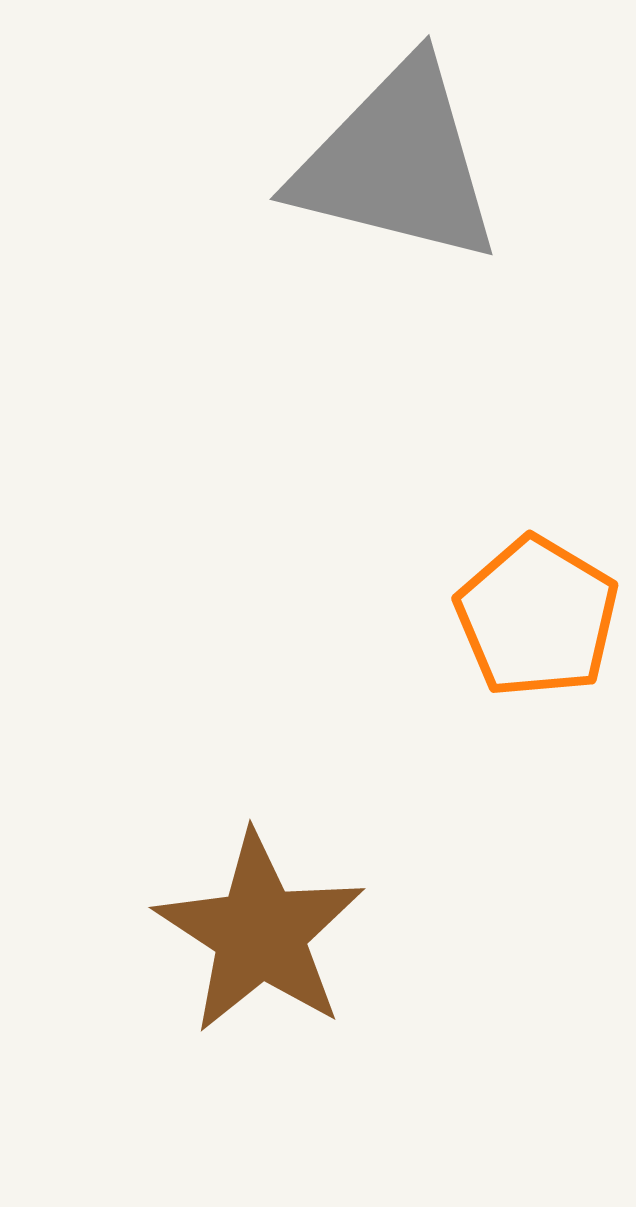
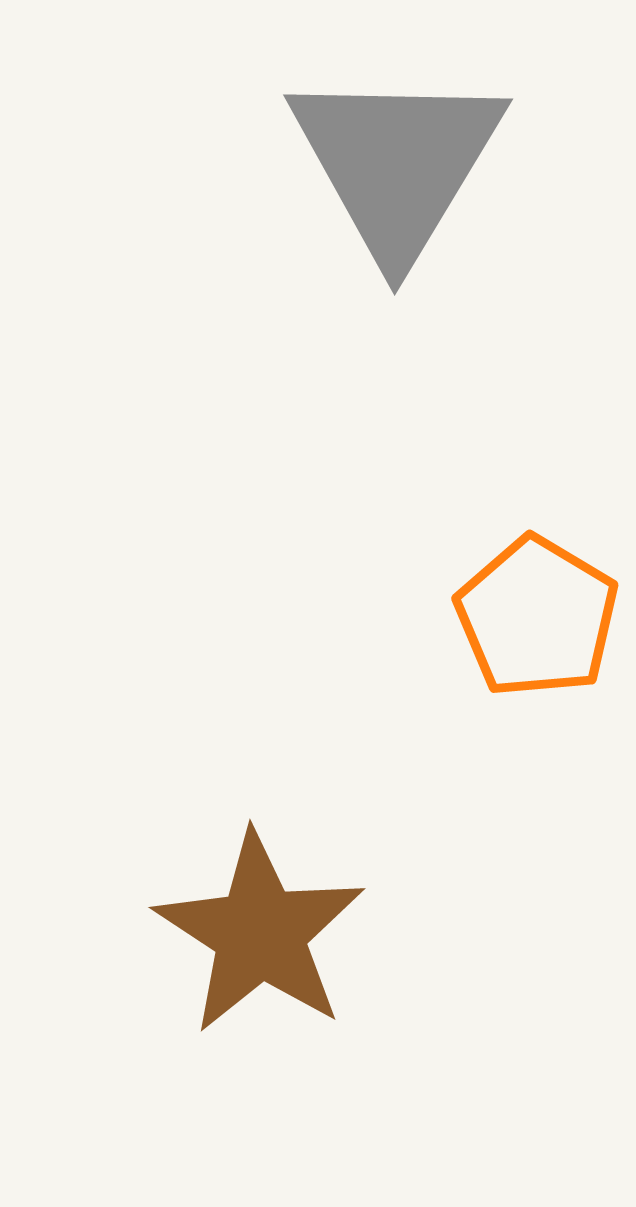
gray triangle: rotated 47 degrees clockwise
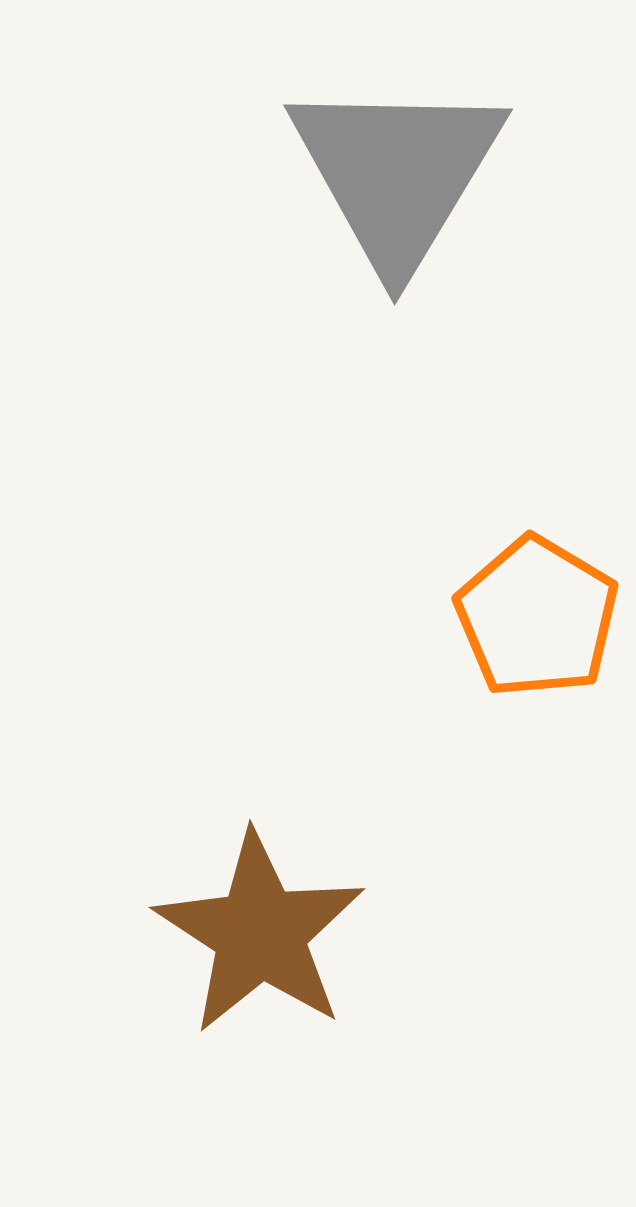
gray triangle: moved 10 px down
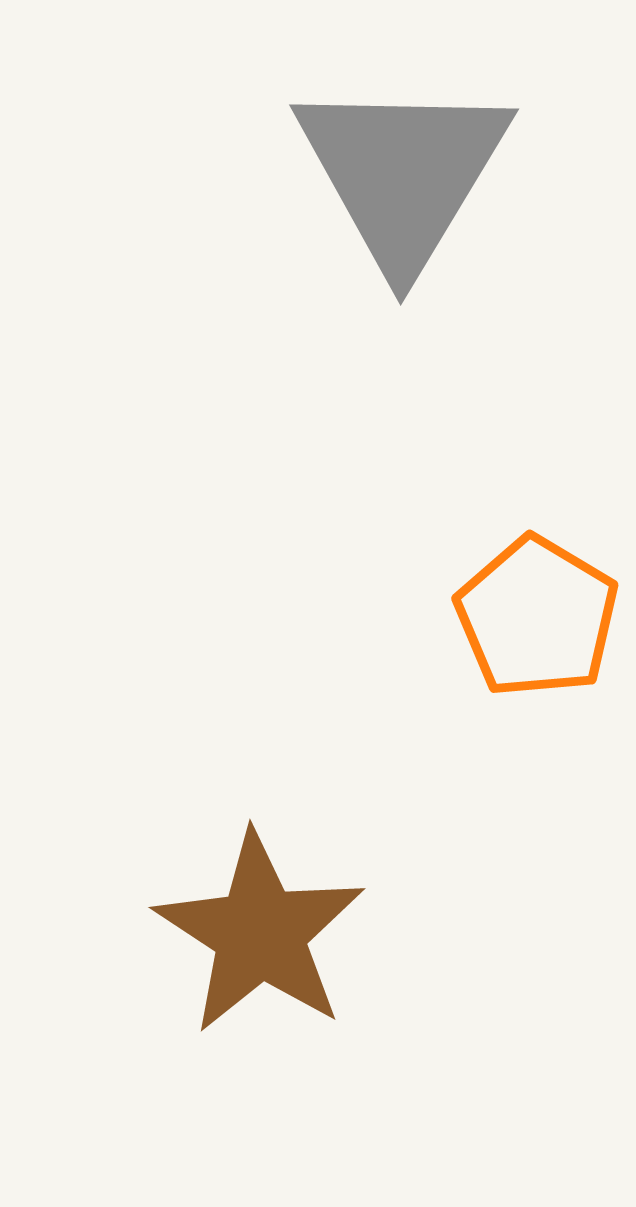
gray triangle: moved 6 px right
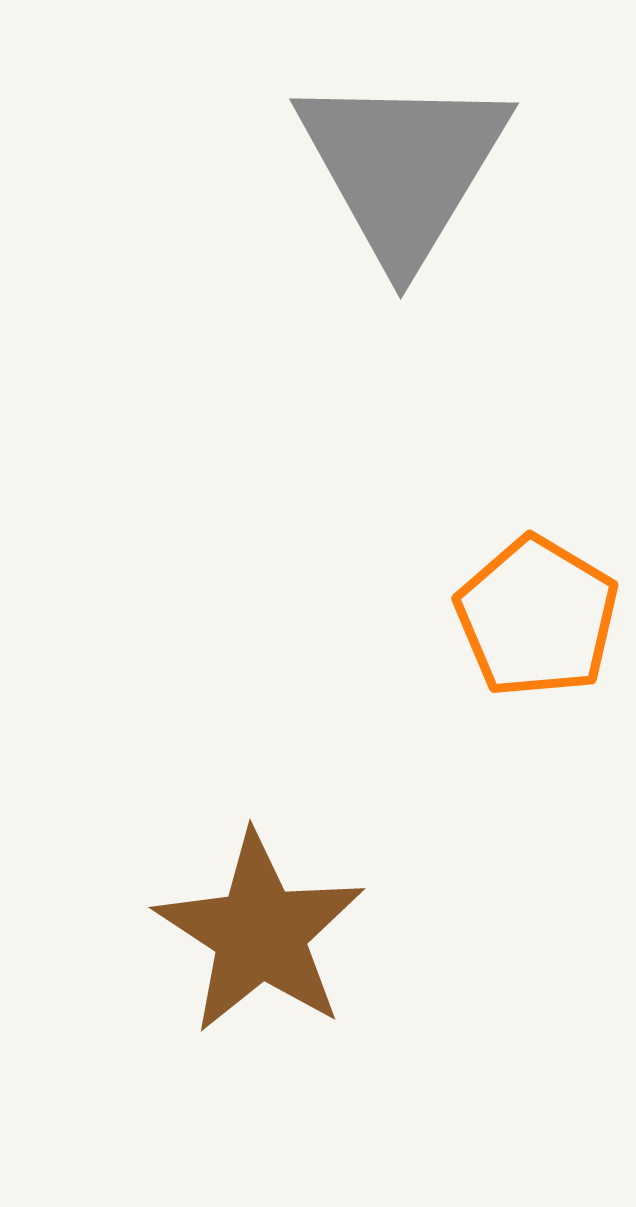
gray triangle: moved 6 px up
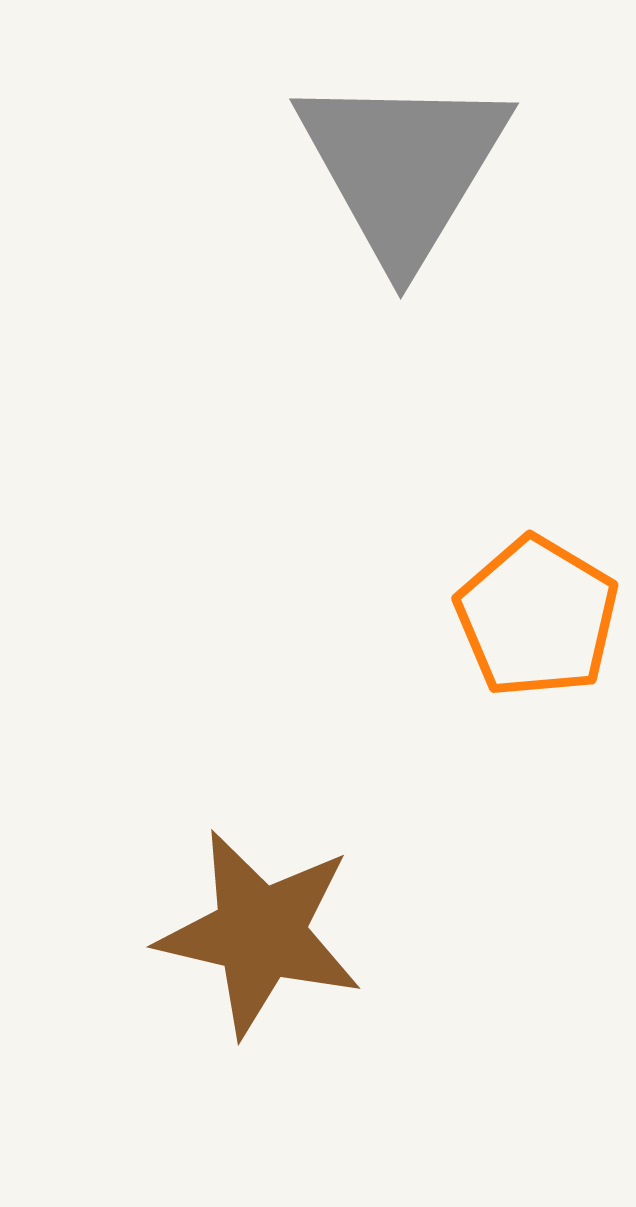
brown star: rotated 20 degrees counterclockwise
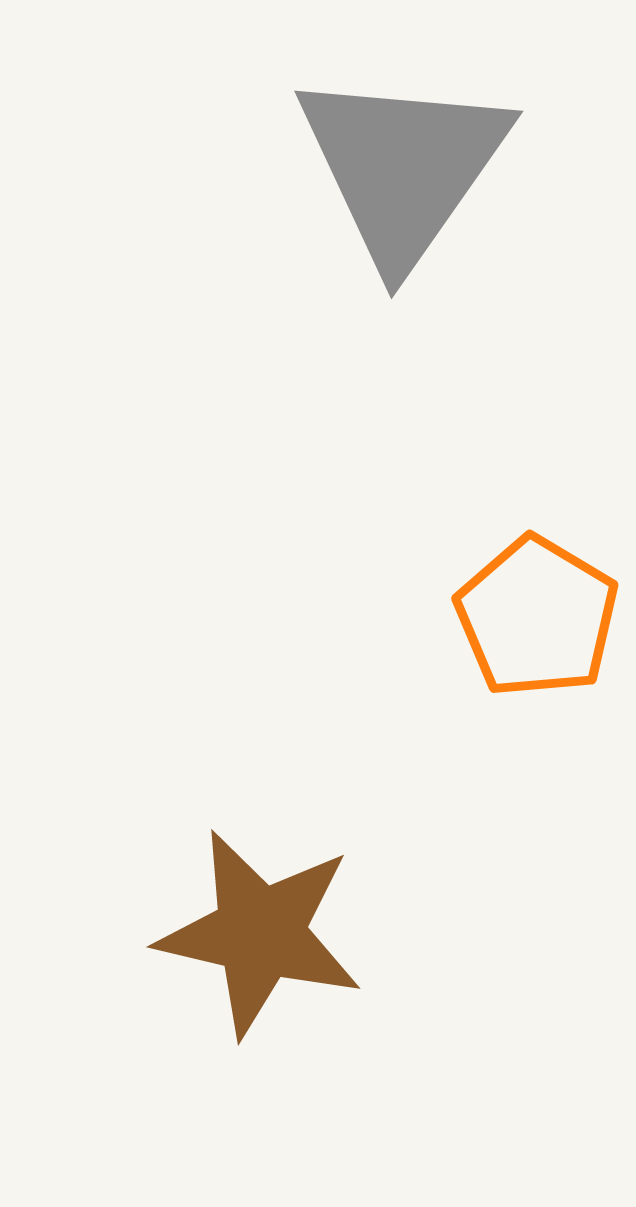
gray triangle: rotated 4 degrees clockwise
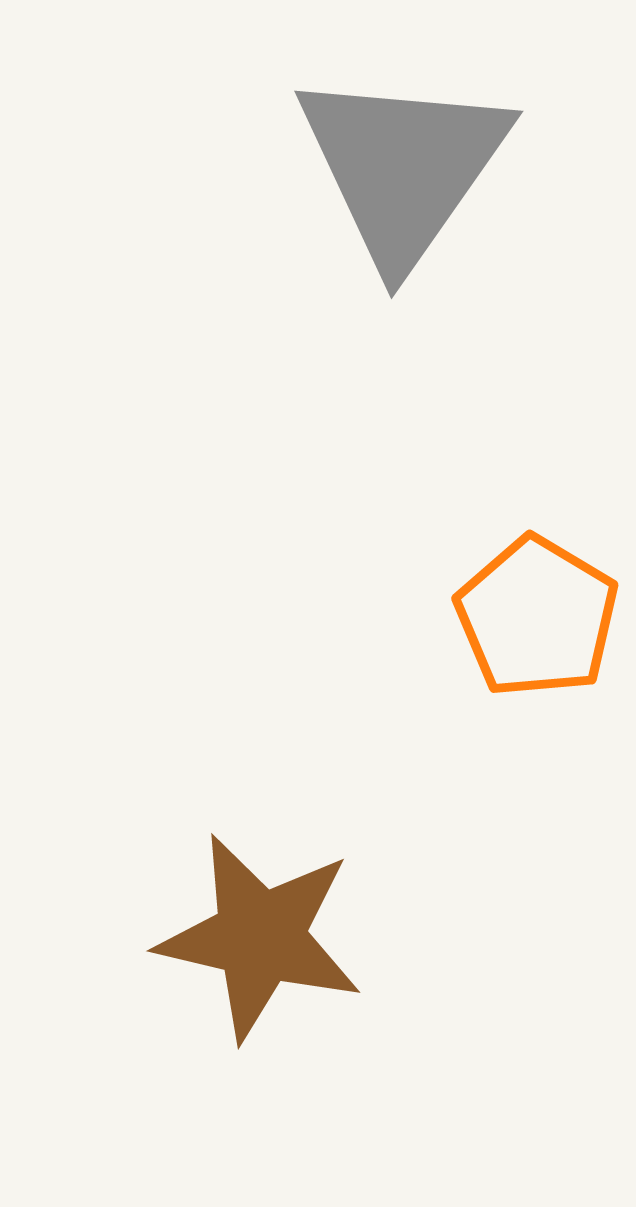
brown star: moved 4 px down
